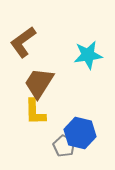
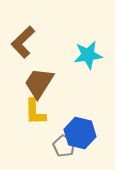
brown L-shape: rotated 8 degrees counterclockwise
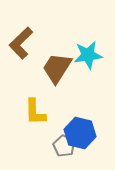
brown L-shape: moved 2 px left, 1 px down
brown trapezoid: moved 18 px right, 15 px up
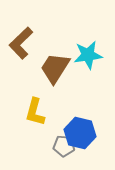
brown trapezoid: moved 2 px left
yellow L-shape: rotated 16 degrees clockwise
gray pentagon: rotated 25 degrees counterclockwise
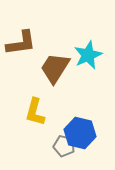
brown L-shape: rotated 144 degrees counterclockwise
cyan star: rotated 16 degrees counterclockwise
gray pentagon: rotated 10 degrees clockwise
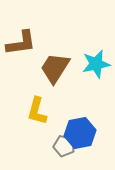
cyan star: moved 8 px right, 9 px down; rotated 12 degrees clockwise
yellow L-shape: moved 2 px right, 1 px up
blue hexagon: rotated 24 degrees counterclockwise
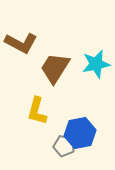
brown L-shape: rotated 36 degrees clockwise
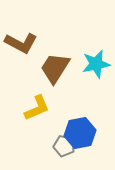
yellow L-shape: moved 3 px up; rotated 128 degrees counterclockwise
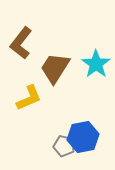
brown L-shape: rotated 100 degrees clockwise
cyan star: rotated 24 degrees counterclockwise
yellow L-shape: moved 8 px left, 10 px up
blue hexagon: moved 3 px right, 4 px down
